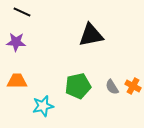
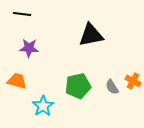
black line: moved 2 px down; rotated 18 degrees counterclockwise
purple star: moved 13 px right, 6 px down
orange trapezoid: rotated 15 degrees clockwise
orange cross: moved 5 px up
cyan star: rotated 20 degrees counterclockwise
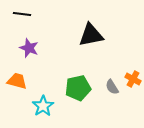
purple star: rotated 18 degrees clockwise
orange cross: moved 2 px up
green pentagon: moved 2 px down
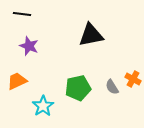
purple star: moved 2 px up
orange trapezoid: rotated 40 degrees counterclockwise
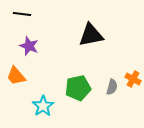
orange trapezoid: moved 1 px left, 5 px up; rotated 105 degrees counterclockwise
gray semicircle: rotated 133 degrees counterclockwise
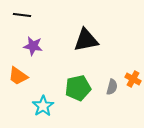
black line: moved 1 px down
black triangle: moved 5 px left, 5 px down
purple star: moved 4 px right; rotated 12 degrees counterclockwise
orange trapezoid: moved 2 px right; rotated 15 degrees counterclockwise
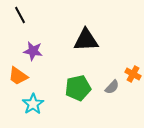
black line: moved 2 px left; rotated 54 degrees clockwise
black triangle: rotated 8 degrees clockwise
purple star: moved 5 px down
orange cross: moved 5 px up
gray semicircle: rotated 28 degrees clockwise
cyan star: moved 10 px left, 2 px up
